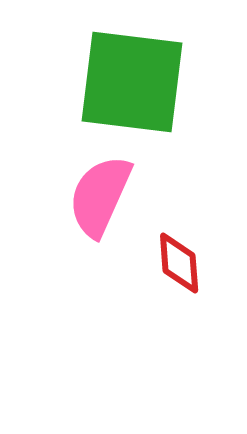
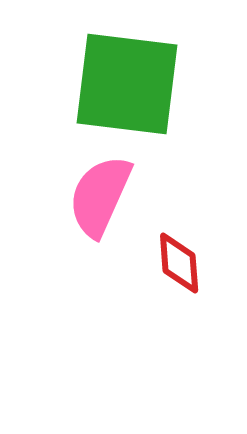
green square: moved 5 px left, 2 px down
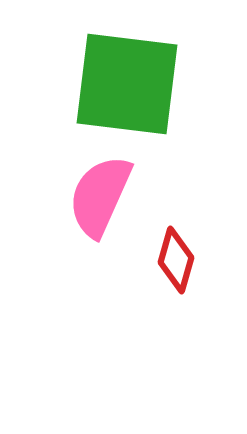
red diamond: moved 3 px left, 3 px up; rotated 20 degrees clockwise
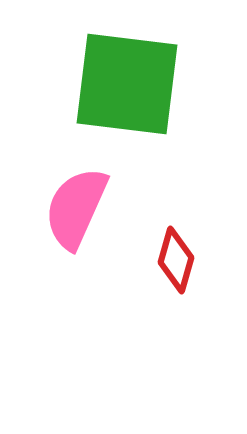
pink semicircle: moved 24 px left, 12 px down
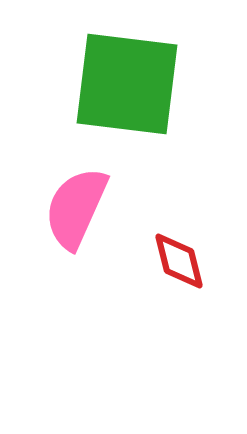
red diamond: moved 3 px right, 1 px down; rotated 30 degrees counterclockwise
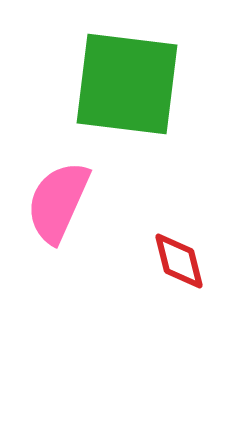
pink semicircle: moved 18 px left, 6 px up
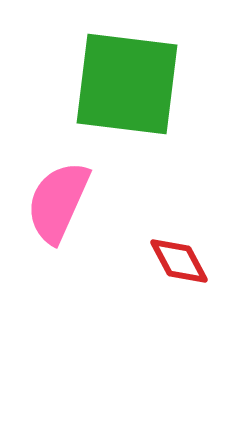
red diamond: rotated 14 degrees counterclockwise
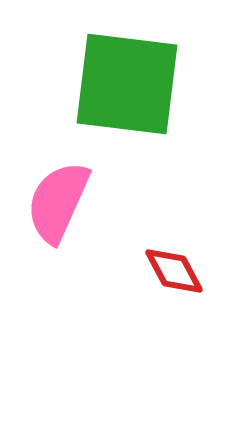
red diamond: moved 5 px left, 10 px down
